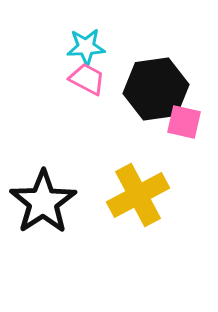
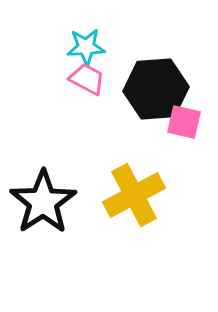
black hexagon: rotated 4 degrees clockwise
yellow cross: moved 4 px left
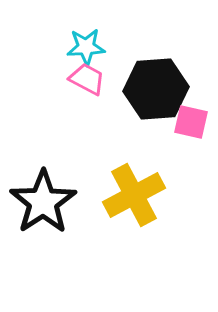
pink square: moved 7 px right
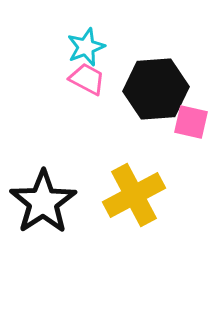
cyan star: rotated 18 degrees counterclockwise
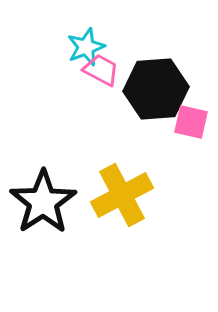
pink trapezoid: moved 14 px right, 9 px up
yellow cross: moved 12 px left
